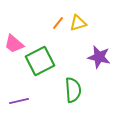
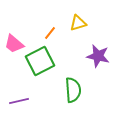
orange line: moved 8 px left, 10 px down
purple star: moved 1 px left, 1 px up
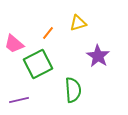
orange line: moved 2 px left
purple star: rotated 20 degrees clockwise
green square: moved 2 px left, 3 px down
purple line: moved 1 px up
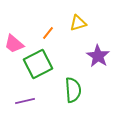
purple line: moved 6 px right, 1 px down
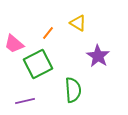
yellow triangle: rotated 48 degrees clockwise
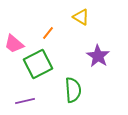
yellow triangle: moved 3 px right, 6 px up
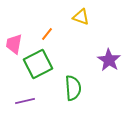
yellow triangle: rotated 12 degrees counterclockwise
orange line: moved 1 px left, 1 px down
pink trapezoid: rotated 60 degrees clockwise
purple star: moved 11 px right, 4 px down
green semicircle: moved 2 px up
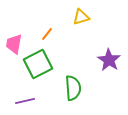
yellow triangle: rotated 36 degrees counterclockwise
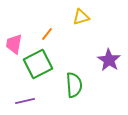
green semicircle: moved 1 px right, 3 px up
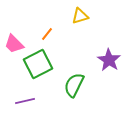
yellow triangle: moved 1 px left, 1 px up
pink trapezoid: rotated 55 degrees counterclockwise
green semicircle: rotated 150 degrees counterclockwise
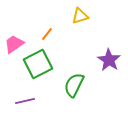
pink trapezoid: rotated 100 degrees clockwise
